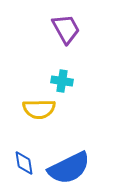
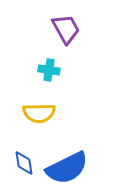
cyan cross: moved 13 px left, 11 px up
yellow semicircle: moved 4 px down
blue semicircle: moved 2 px left
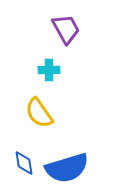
cyan cross: rotated 10 degrees counterclockwise
yellow semicircle: rotated 56 degrees clockwise
blue semicircle: rotated 9 degrees clockwise
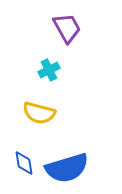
purple trapezoid: moved 1 px right, 1 px up
cyan cross: rotated 25 degrees counterclockwise
yellow semicircle: rotated 40 degrees counterclockwise
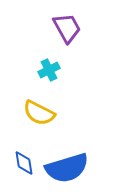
yellow semicircle: rotated 12 degrees clockwise
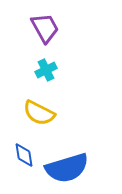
purple trapezoid: moved 22 px left
cyan cross: moved 3 px left
blue diamond: moved 8 px up
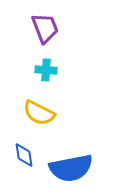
purple trapezoid: rotated 8 degrees clockwise
cyan cross: rotated 30 degrees clockwise
blue semicircle: moved 4 px right; rotated 6 degrees clockwise
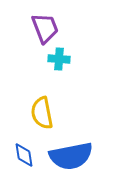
cyan cross: moved 13 px right, 11 px up
yellow semicircle: moved 3 px right; rotated 52 degrees clockwise
blue semicircle: moved 12 px up
